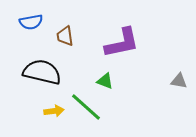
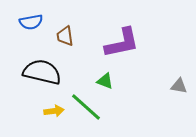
gray triangle: moved 5 px down
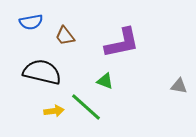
brown trapezoid: rotated 30 degrees counterclockwise
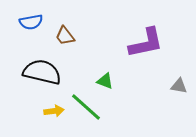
purple L-shape: moved 24 px right
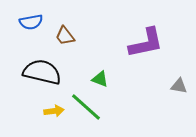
green triangle: moved 5 px left, 2 px up
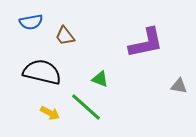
yellow arrow: moved 4 px left, 2 px down; rotated 36 degrees clockwise
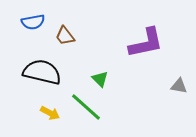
blue semicircle: moved 2 px right
green triangle: rotated 24 degrees clockwise
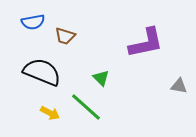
brown trapezoid: rotated 35 degrees counterclockwise
black semicircle: rotated 9 degrees clockwise
green triangle: moved 1 px right, 1 px up
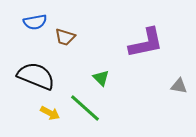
blue semicircle: moved 2 px right
brown trapezoid: moved 1 px down
black semicircle: moved 6 px left, 4 px down
green line: moved 1 px left, 1 px down
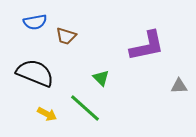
brown trapezoid: moved 1 px right, 1 px up
purple L-shape: moved 1 px right, 3 px down
black semicircle: moved 1 px left, 3 px up
gray triangle: rotated 12 degrees counterclockwise
yellow arrow: moved 3 px left, 1 px down
